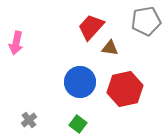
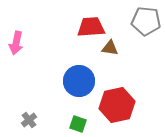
gray pentagon: rotated 16 degrees clockwise
red trapezoid: rotated 44 degrees clockwise
blue circle: moved 1 px left, 1 px up
red hexagon: moved 8 px left, 16 px down
green square: rotated 18 degrees counterclockwise
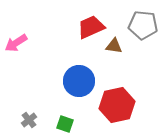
gray pentagon: moved 3 px left, 4 px down
red trapezoid: rotated 20 degrees counterclockwise
pink arrow: rotated 45 degrees clockwise
brown triangle: moved 4 px right, 2 px up
green square: moved 13 px left
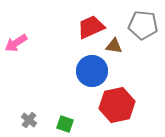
blue circle: moved 13 px right, 10 px up
gray cross: rotated 14 degrees counterclockwise
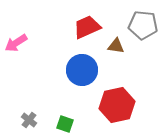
red trapezoid: moved 4 px left
brown triangle: moved 2 px right
blue circle: moved 10 px left, 1 px up
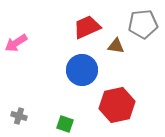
gray pentagon: moved 1 px up; rotated 12 degrees counterclockwise
gray cross: moved 10 px left, 4 px up; rotated 21 degrees counterclockwise
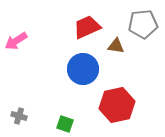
pink arrow: moved 2 px up
blue circle: moved 1 px right, 1 px up
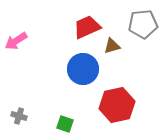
brown triangle: moved 4 px left; rotated 24 degrees counterclockwise
